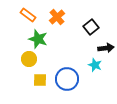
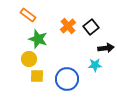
orange cross: moved 11 px right, 9 px down
cyan star: rotated 24 degrees counterclockwise
yellow square: moved 3 px left, 4 px up
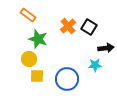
black square: moved 2 px left; rotated 21 degrees counterclockwise
